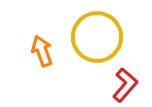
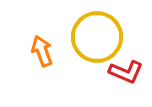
red L-shape: moved 1 px right, 13 px up; rotated 72 degrees clockwise
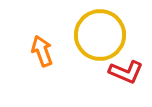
yellow circle: moved 3 px right, 2 px up
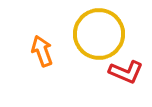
yellow circle: moved 1 px left, 1 px up
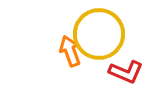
orange arrow: moved 28 px right
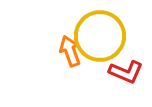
yellow circle: moved 1 px right, 2 px down
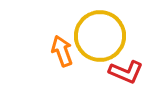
orange arrow: moved 8 px left
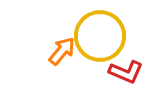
orange arrow: rotated 60 degrees clockwise
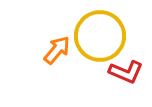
orange arrow: moved 5 px left, 1 px up
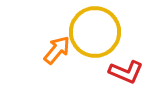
yellow circle: moved 5 px left, 4 px up
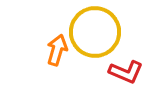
orange arrow: rotated 24 degrees counterclockwise
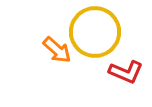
orange arrow: rotated 116 degrees clockwise
